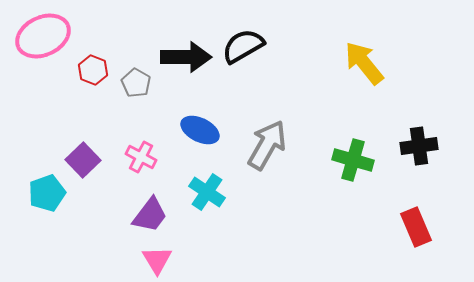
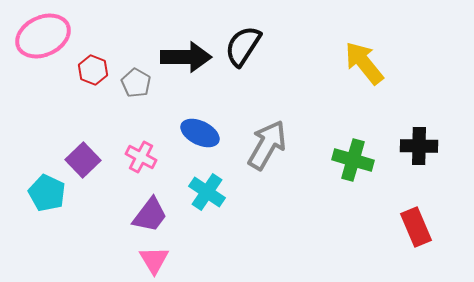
black semicircle: rotated 27 degrees counterclockwise
blue ellipse: moved 3 px down
black cross: rotated 9 degrees clockwise
cyan pentagon: rotated 27 degrees counterclockwise
pink triangle: moved 3 px left
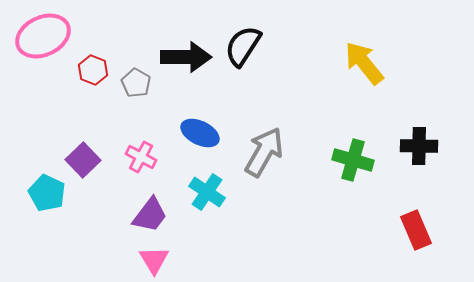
gray arrow: moved 3 px left, 7 px down
red rectangle: moved 3 px down
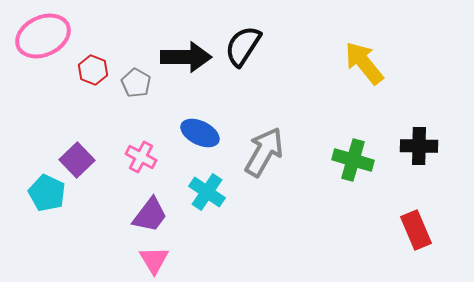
purple square: moved 6 px left
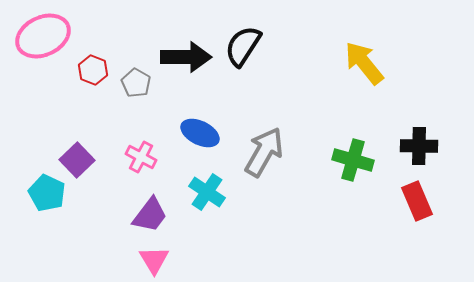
red rectangle: moved 1 px right, 29 px up
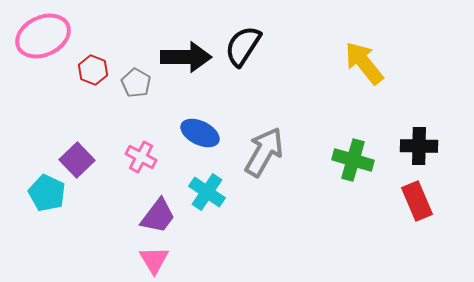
purple trapezoid: moved 8 px right, 1 px down
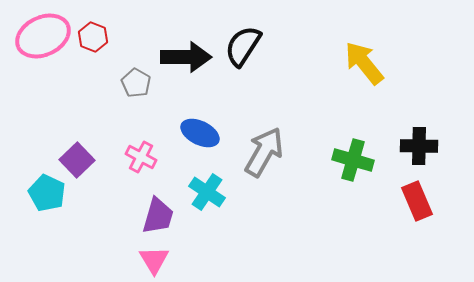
red hexagon: moved 33 px up
purple trapezoid: rotated 21 degrees counterclockwise
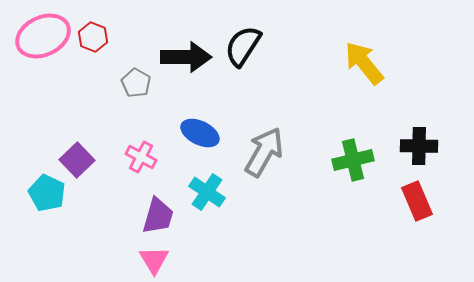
green cross: rotated 30 degrees counterclockwise
